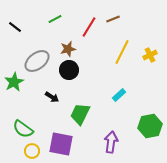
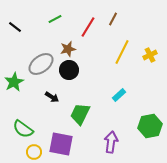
brown line: rotated 40 degrees counterclockwise
red line: moved 1 px left
gray ellipse: moved 4 px right, 3 px down
yellow circle: moved 2 px right, 1 px down
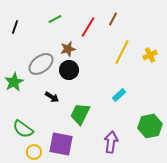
black line: rotated 72 degrees clockwise
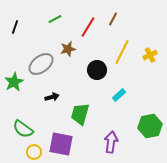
black circle: moved 28 px right
black arrow: rotated 48 degrees counterclockwise
green trapezoid: rotated 10 degrees counterclockwise
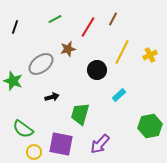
green star: moved 1 px left, 1 px up; rotated 24 degrees counterclockwise
purple arrow: moved 11 px left, 2 px down; rotated 145 degrees counterclockwise
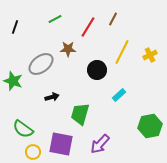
brown star: rotated 14 degrees clockwise
yellow circle: moved 1 px left
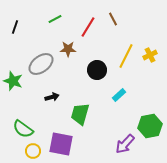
brown line: rotated 56 degrees counterclockwise
yellow line: moved 4 px right, 4 px down
purple arrow: moved 25 px right
yellow circle: moved 1 px up
